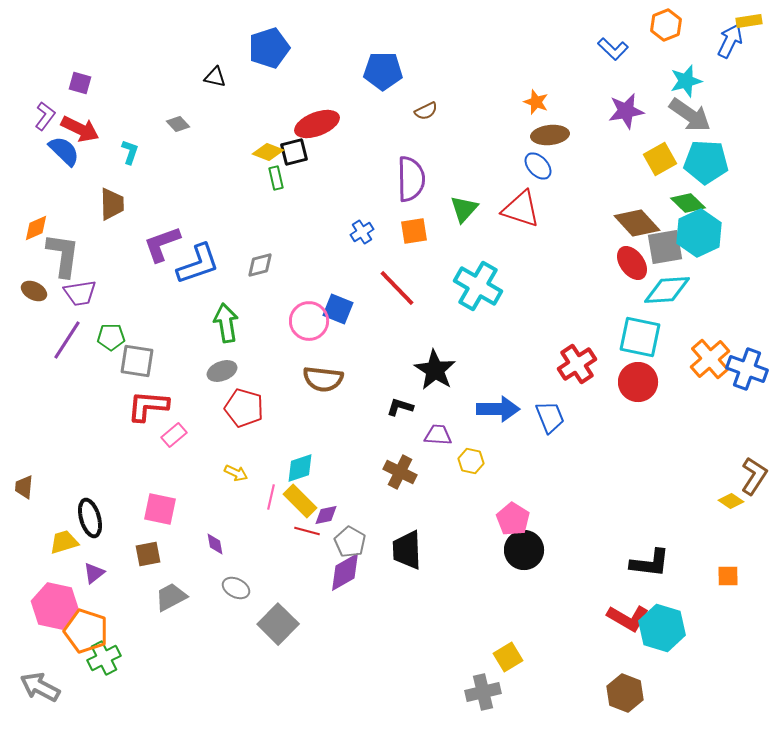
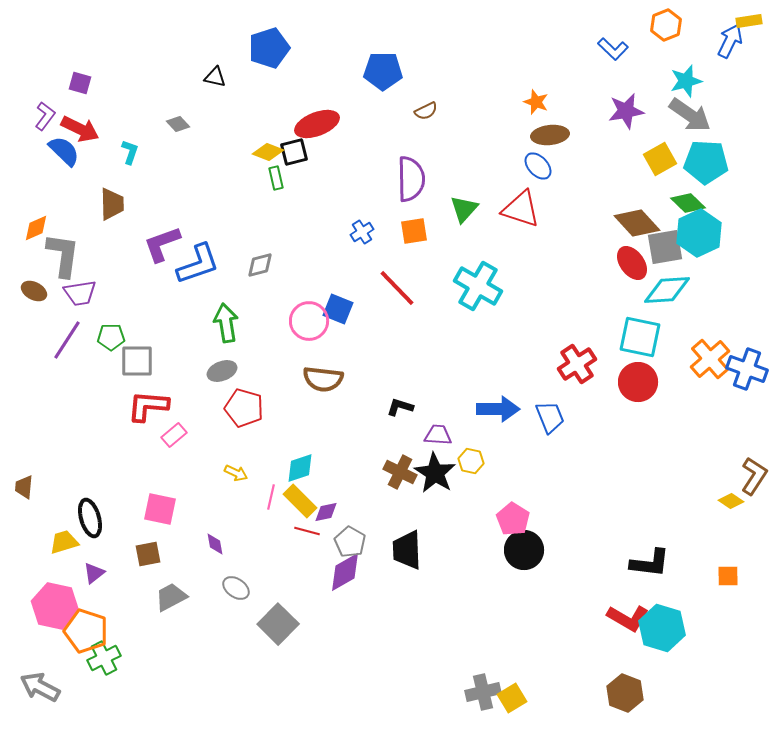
gray square at (137, 361): rotated 9 degrees counterclockwise
black star at (435, 370): moved 103 px down
purple diamond at (326, 515): moved 3 px up
gray ellipse at (236, 588): rotated 8 degrees clockwise
yellow square at (508, 657): moved 4 px right, 41 px down
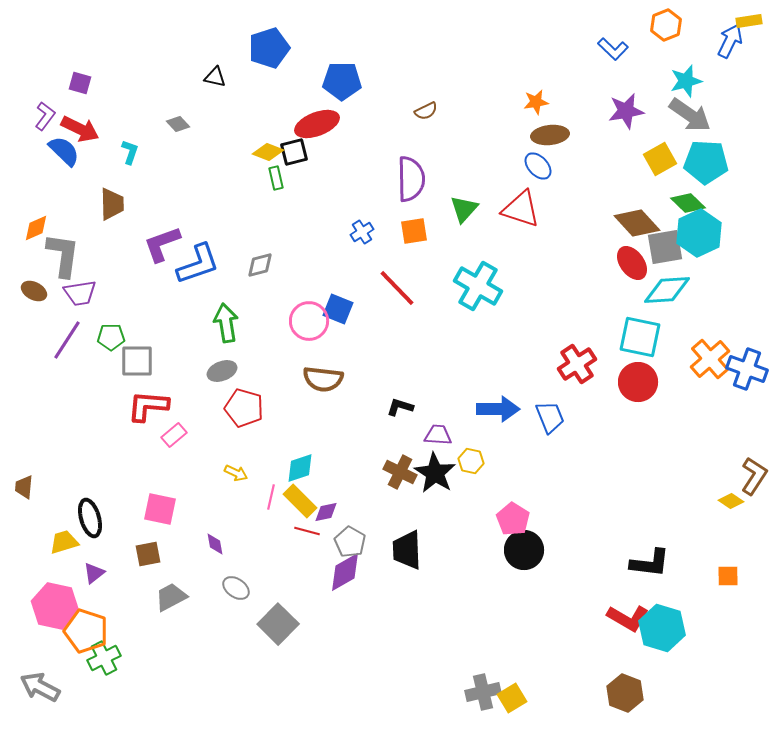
blue pentagon at (383, 71): moved 41 px left, 10 px down
orange star at (536, 102): rotated 30 degrees counterclockwise
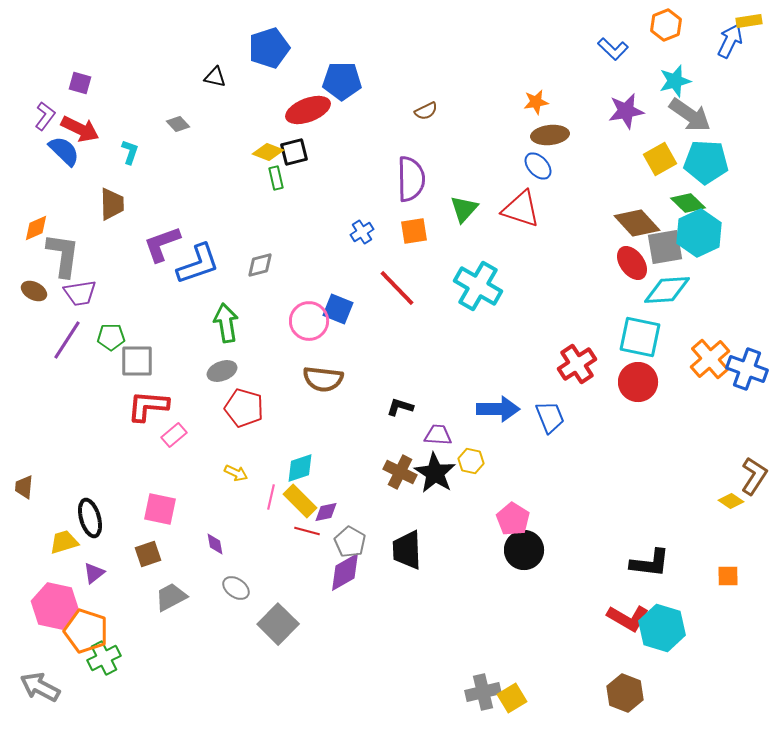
cyan star at (686, 81): moved 11 px left
red ellipse at (317, 124): moved 9 px left, 14 px up
brown square at (148, 554): rotated 8 degrees counterclockwise
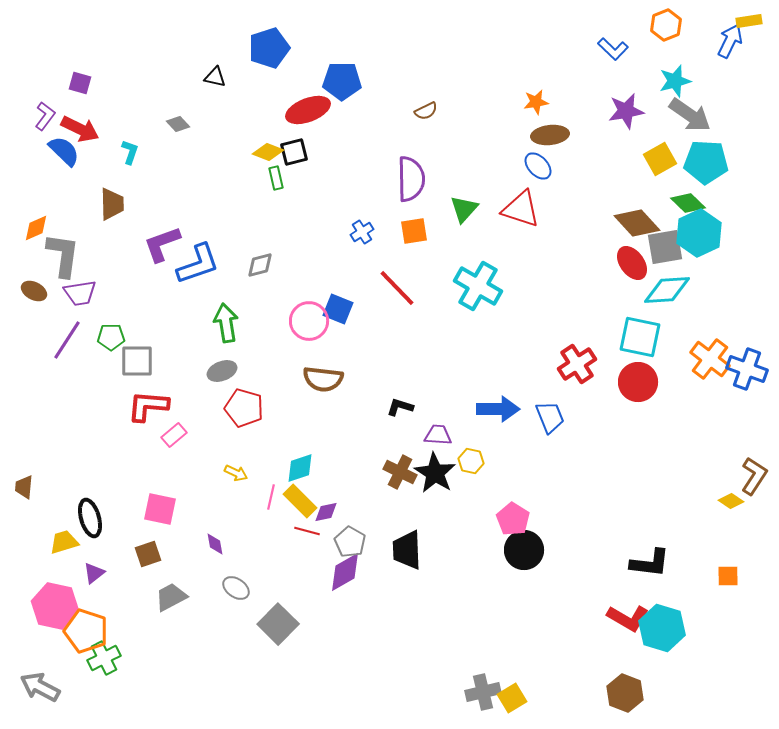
orange cross at (710, 359): rotated 12 degrees counterclockwise
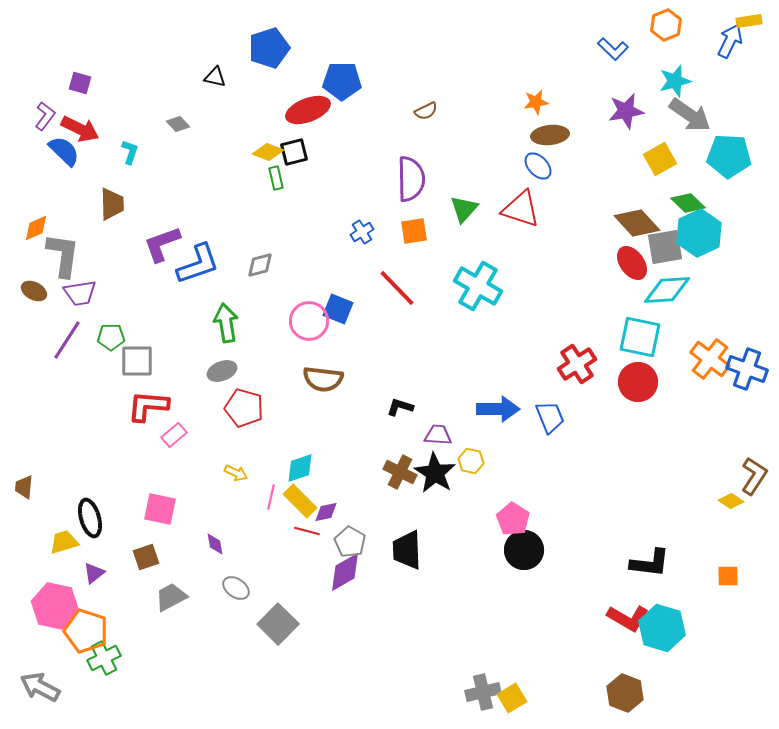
cyan pentagon at (706, 162): moved 23 px right, 6 px up
brown square at (148, 554): moved 2 px left, 3 px down
